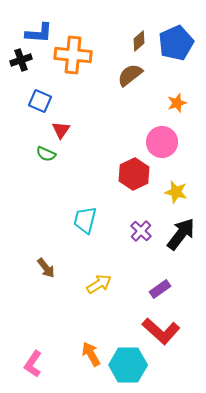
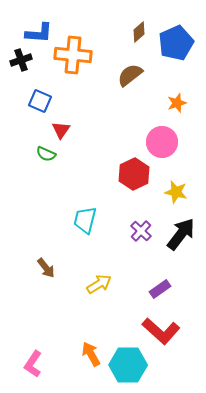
brown diamond: moved 9 px up
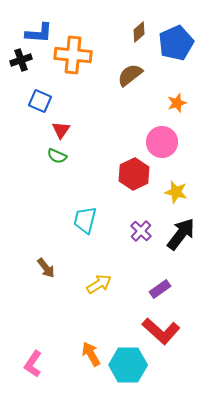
green semicircle: moved 11 px right, 2 px down
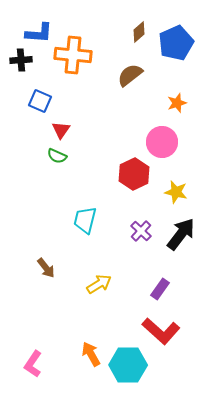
black cross: rotated 15 degrees clockwise
purple rectangle: rotated 20 degrees counterclockwise
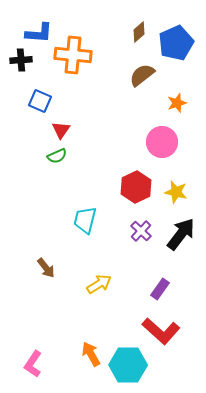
brown semicircle: moved 12 px right
green semicircle: rotated 48 degrees counterclockwise
red hexagon: moved 2 px right, 13 px down
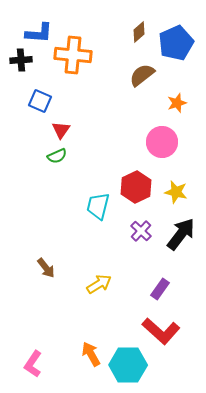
cyan trapezoid: moved 13 px right, 14 px up
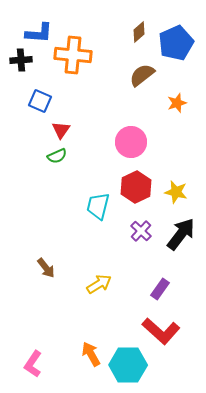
pink circle: moved 31 px left
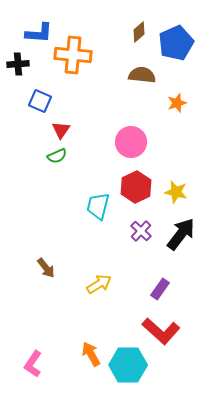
black cross: moved 3 px left, 4 px down
brown semicircle: rotated 44 degrees clockwise
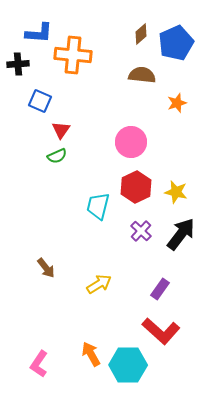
brown diamond: moved 2 px right, 2 px down
pink L-shape: moved 6 px right
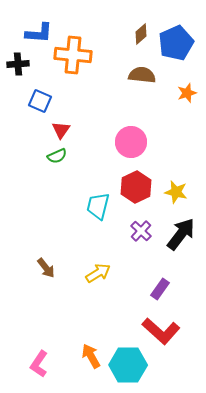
orange star: moved 10 px right, 10 px up
yellow arrow: moved 1 px left, 11 px up
orange arrow: moved 2 px down
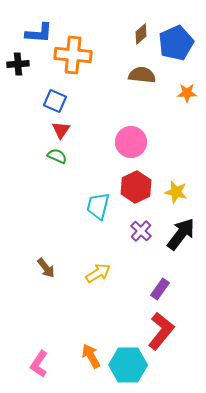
orange star: rotated 18 degrees clockwise
blue square: moved 15 px right
green semicircle: rotated 132 degrees counterclockwise
red L-shape: rotated 93 degrees counterclockwise
